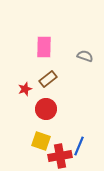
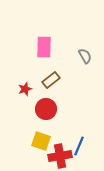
gray semicircle: rotated 42 degrees clockwise
brown rectangle: moved 3 px right, 1 px down
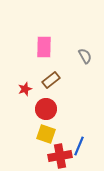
yellow square: moved 5 px right, 7 px up
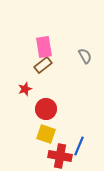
pink rectangle: rotated 10 degrees counterclockwise
brown rectangle: moved 8 px left, 15 px up
red cross: rotated 20 degrees clockwise
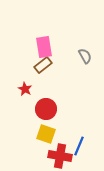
red star: rotated 24 degrees counterclockwise
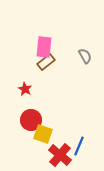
pink rectangle: rotated 15 degrees clockwise
brown rectangle: moved 3 px right, 3 px up
red circle: moved 15 px left, 11 px down
yellow square: moved 3 px left
red cross: moved 1 px up; rotated 30 degrees clockwise
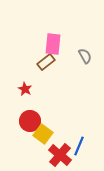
pink rectangle: moved 9 px right, 3 px up
red circle: moved 1 px left, 1 px down
yellow square: rotated 18 degrees clockwise
